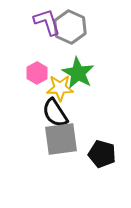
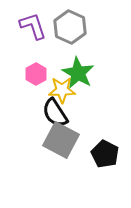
purple L-shape: moved 14 px left, 4 px down
pink hexagon: moved 1 px left, 1 px down
yellow star: moved 2 px right, 2 px down
gray square: moved 1 px down; rotated 36 degrees clockwise
black pentagon: moved 3 px right; rotated 12 degrees clockwise
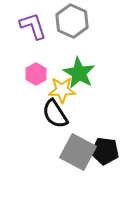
gray hexagon: moved 2 px right, 6 px up
green star: moved 1 px right
black semicircle: moved 1 px down
gray square: moved 17 px right, 12 px down
black pentagon: moved 3 px up; rotated 20 degrees counterclockwise
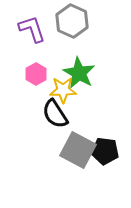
purple L-shape: moved 1 px left, 3 px down
yellow star: moved 1 px right
gray square: moved 2 px up
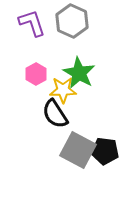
purple L-shape: moved 6 px up
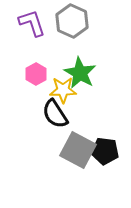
green star: moved 1 px right
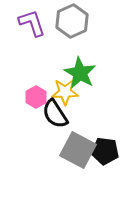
gray hexagon: rotated 12 degrees clockwise
pink hexagon: moved 23 px down
yellow star: moved 2 px right, 2 px down
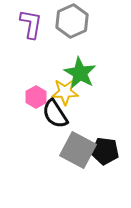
purple L-shape: moved 1 px left, 1 px down; rotated 28 degrees clockwise
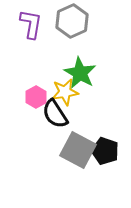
yellow star: rotated 8 degrees counterclockwise
black pentagon: rotated 12 degrees clockwise
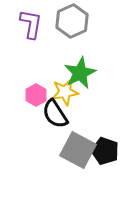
green star: rotated 16 degrees clockwise
pink hexagon: moved 2 px up
